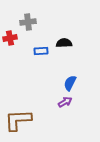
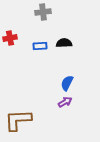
gray cross: moved 15 px right, 10 px up
blue rectangle: moved 1 px left, 5 px up
blue semicircle: moved 3 px left
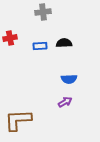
blue semicircle: moved 2 px right, 4 px up; rotated 119 degrees counterclockwise
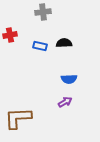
red cross: moved 3 px up
blue rectangle: rotated 16 degrees clockwise
brown L-shape: moved 2 px up
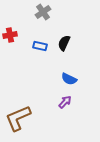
gray cross: rotated 28 degrees counterclockwise
black semicircle: rotated 63 degrees counterclockwise
blue semicircle: rotated 28 degrees clockwise
purple arrow: rotated 16 degrees counterclockwise
brown L-shape: rotated 20 degrees counterclockwise
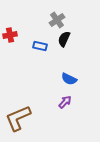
gray cross: moved 14 px right, 8 px down
black semicircle: moved 4 px up
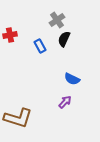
blue rectangle: rotated 48 degrees clockwise
blue semicircle: moved 3 px right
brown L-shape: rotated 140 degrees counterclockwise
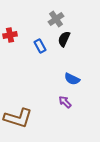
gray cross: moved 1 px left, 1 px up
purple arrow: rotated 88 degrees counterclockwise
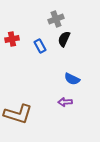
gray cross: rotated 14 degrees clockwise
red cross: moved 2 px right, 4 px down
purple arrow: rotated 48 degrees counterclockwise
brown L-shape: moved 4 px up
